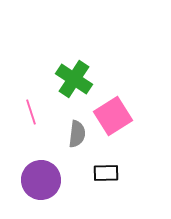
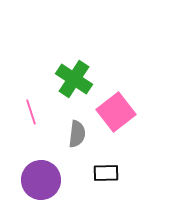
pink square: moved 3 px right, 4 px up; rotated 6 degrees counterclockwise
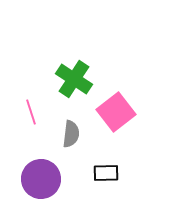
gray semicircle: moved 6 px left
purple circle: moved 1 px up
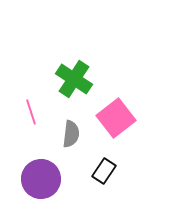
pink square: moved 6 px down
black rectangle: moved 2 px left, 2 px up; rotated 55 degrees counterclockwise
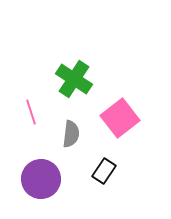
pink square: moved 4 px right
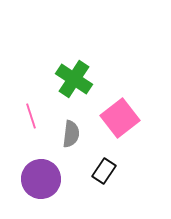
pink line: moved 4 px down
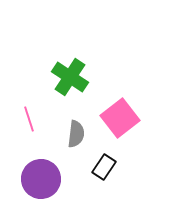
green cross: moved 4 px left, 2 px up
pink line: moved 2 px left, 3 px down
gray semicircle: moved 5 px right
black rectangle: moved 4 px up
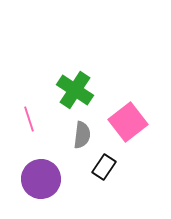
green cross: moved 5 px right, 13 px down
pink square: moved 8 px right, 4 px down
gray semicircle: moved 6 px right, 1 px down
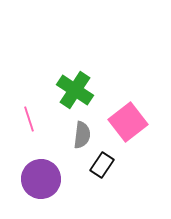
black rectangle: moved 2 px left, 2 px up
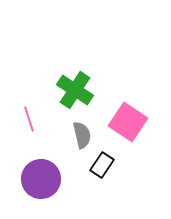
pink square: rotated 18 degrees counterclockwise
gray semicircle: rotated 20 degrees counterclockwise
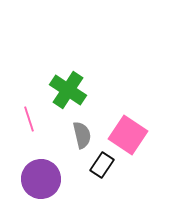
green cross: moved 7 px left
pink square: moved 13 px down
